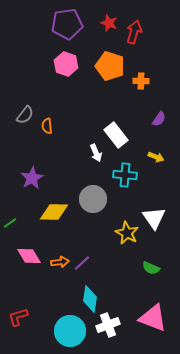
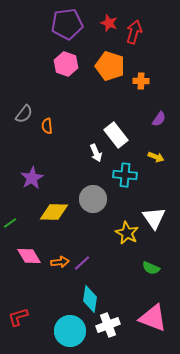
gray semicircle: moved 1 px left, 1 px up
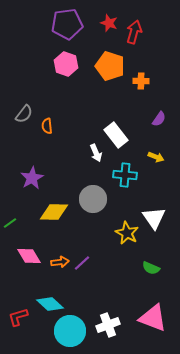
cyan diamond: moved 40 px left, 5 px down; rotated 56 degrees counterclockwise
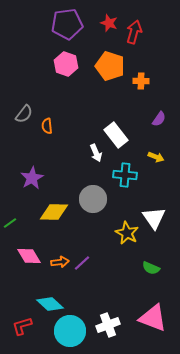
red L-shape: moved 4 px right, 9 px down
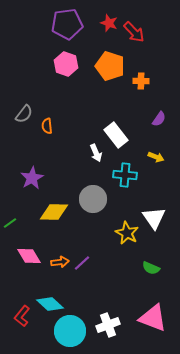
red arrow: rotated 120 degrees clockwise
red L-shape: moved 10 px up; rotated 35 degrees counterclockwise
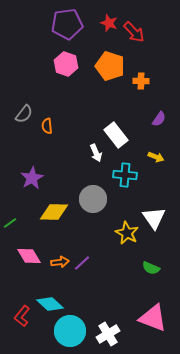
white cross: moved 9 px down; rotated 10 degrees counterclockwise
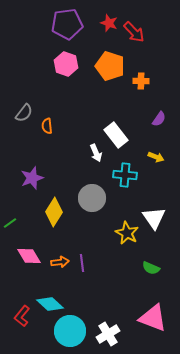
gray semicircle: moved 1 px up
purple star: rotated 10 degrees clockwise
gray circle: moved 1 px left, 1 px up
yellow diamond: rotated 60 degrees counterclockwise
purple line: rotated 54 degrees counterclockwise
